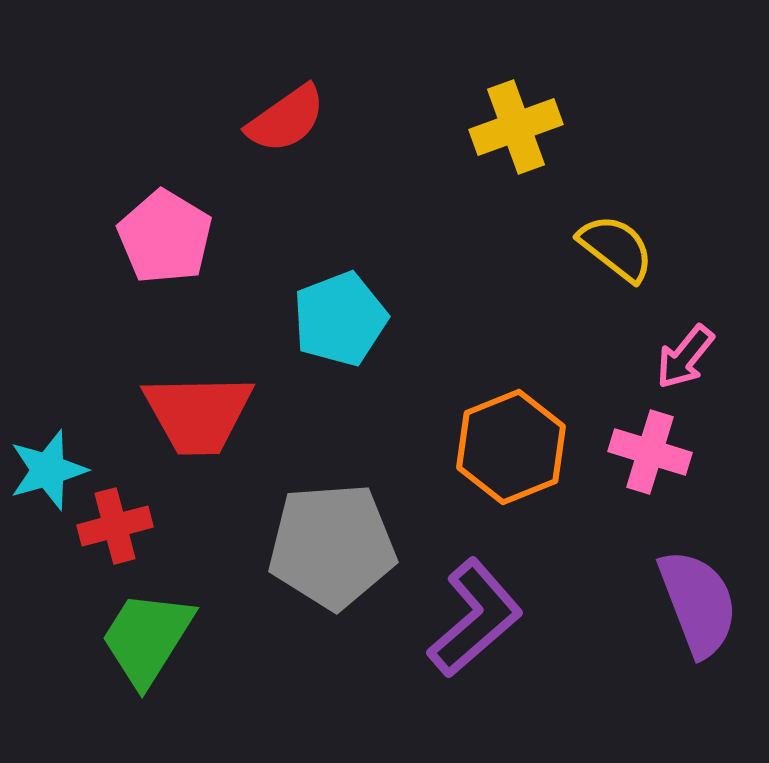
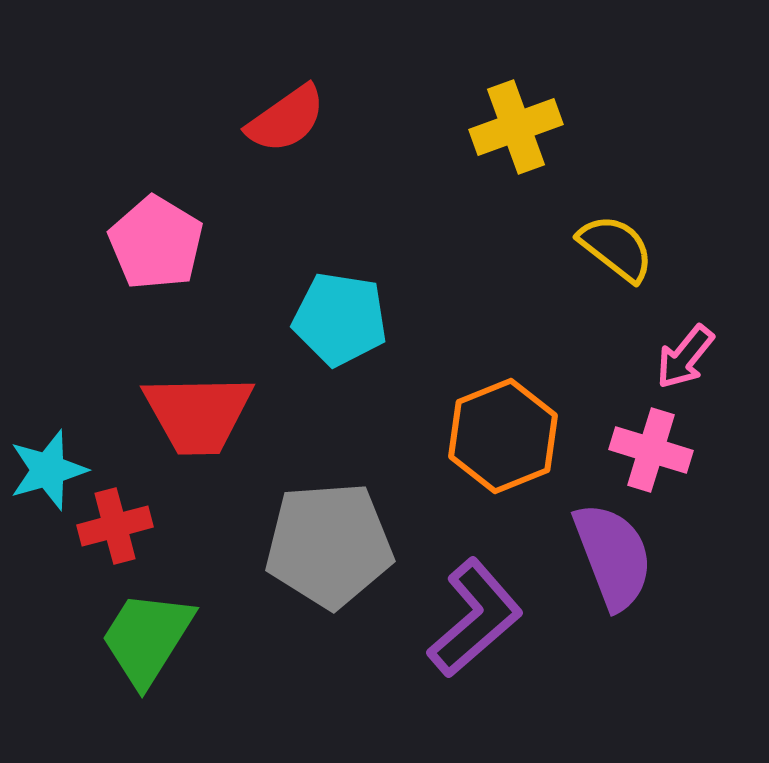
pink pentagon: moved 9 px left, 6 px down
cyan pentagon: rotated 30 degrees clockwise
orange hexagon: moved 8 px left, 11 px up
pink cross: moved 1 px right, 2 px up
gray pentagon: moved 3 px left, 1 px up
purple semicircle: moved 85 px left, 47 px up
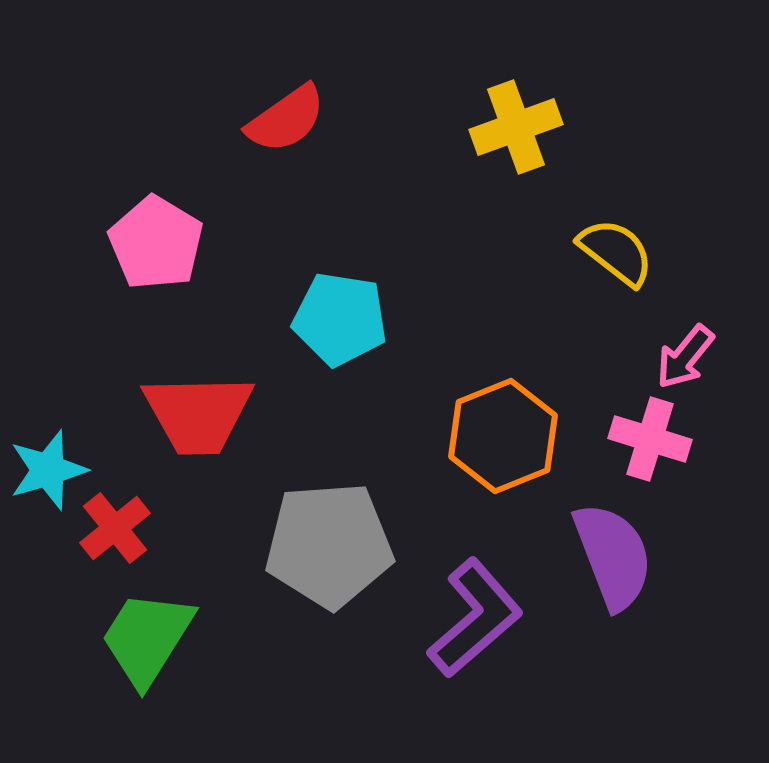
yellow semicircle: moved 4 px down
pink cross: moved 1 px left, 11 px up
red cross: moved 2 px down; rotated 24 degrees counterclockwise
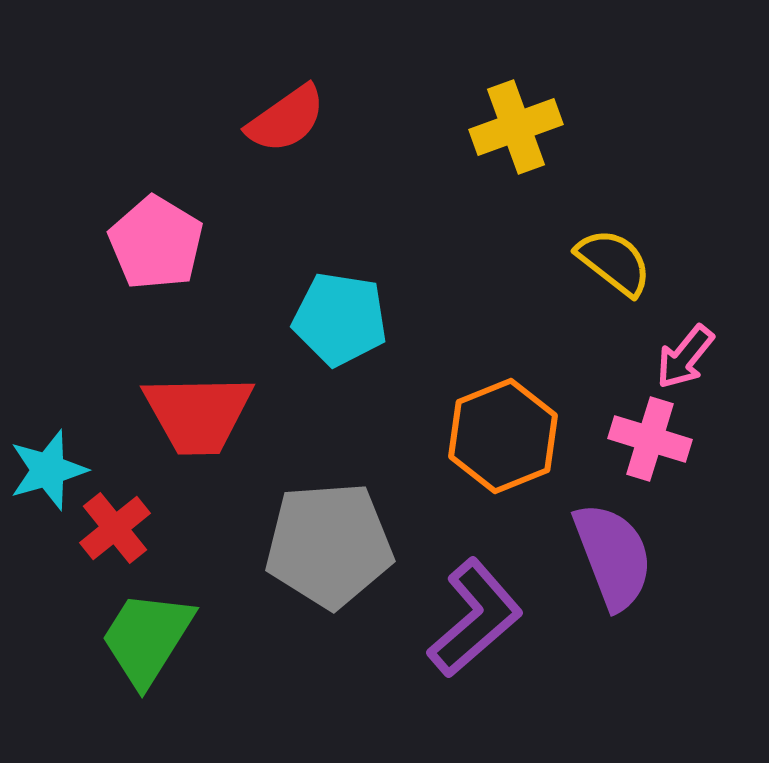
yellow semicircle: moved 2 px left, 10 px down
